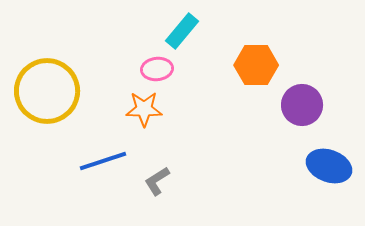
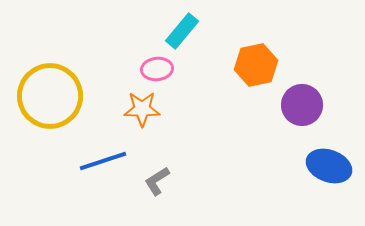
orange hexagon: rotated 12 degrees counterclockwise
yellow circle: moved 3 px right, 5 px down
orange star: moved 2 px left
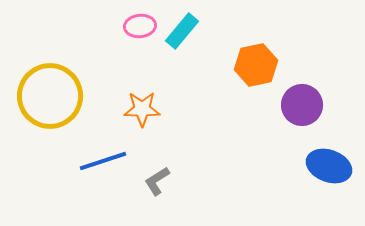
pink ellipse: moved 17 px left, 43 px up
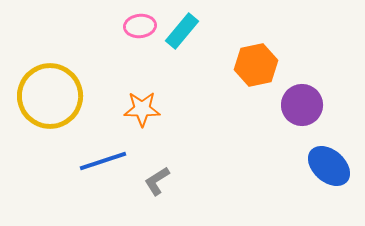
blue ellipse: rotated 21 degrees clockwise
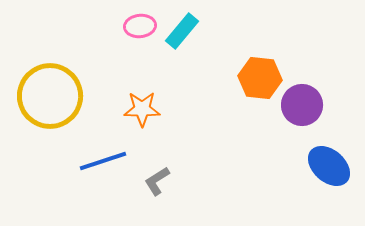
orange hexagon: moved 4 px right, 13 px down; rotated 18 degrees clockwise
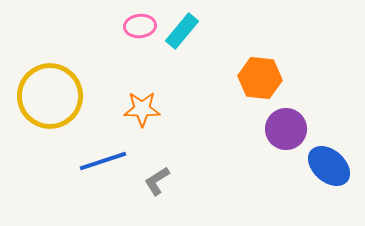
purple circle: moved 16 px left, 24 px down
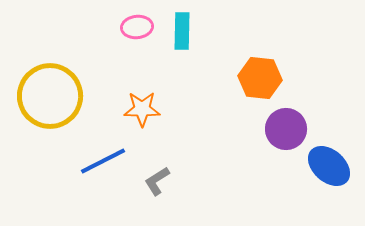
pink ellipse: moved 3 px left, 1 px down
cyan rectangle: rotated 39 degrees counterclockwise
blue line: rotated 9 degrees counterclockwise
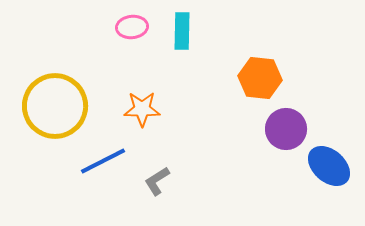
pink ellipse: moved 5 px left
yellow circle: moved 5 px right, 10 px down
